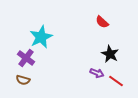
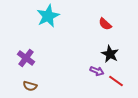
red semicircle: moved 3 px right, 2 px down
cyan star: moved 7 px right, 21 px up
purple arrow: moved 2 px up
brown semicircle: moved 7 px right, 6 px down
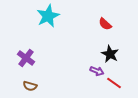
red line: moved 2 px left, 2 px down
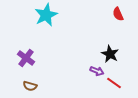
cyan star: moved 2 px left, 1 px up
red semicircle: moved 13 px right, 10 px up; rotated 24 degrees clockwise
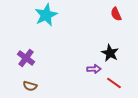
red semicircle: moved 2 px left
black star: moved 1 px up
purple arrow: moved 3 px left, 2 px up; rotated 24 degrees counterclockwise
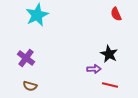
cyan star: moved 9 px left
black star: moved 1 px left, 1 px down
red line: moved 4 px left, 2 px down; rotated 21 degrees counterclockwise
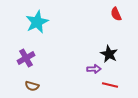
cyan star: moved 7 px down
purple cross: rotated 24 degrees clockwise
brown semicircle: moved 2 px right
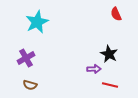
brown semicircle: moved 2 px left, 1 px up
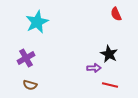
purple arrow: moved 1 px up
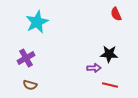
black star: rotated 24 degrees counterclockwise
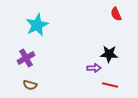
cyan star: moved 3 px down
